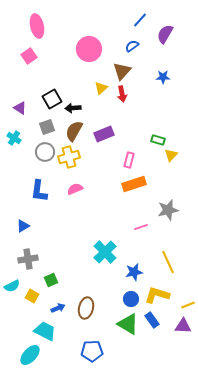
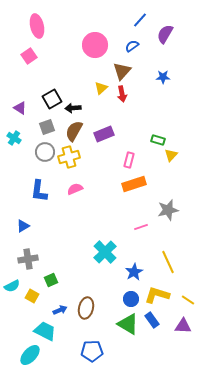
pink circle at (89, 49): moved 6 px right, 4 px up
blue star at (134, 272): rotated 18 degrees counterclockwise
yellow line at (188, 305): moved 5 px up; rotated 56 degrees clockwise
blue arrow at (58, 308): moved 2 px right, 2 px down
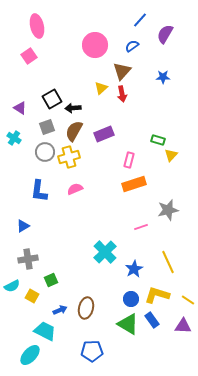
blue star at (134, 272): moved 3 px up
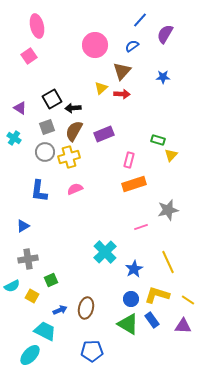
red arrow at (122, 94): rotated 77 degrees counterclockwise
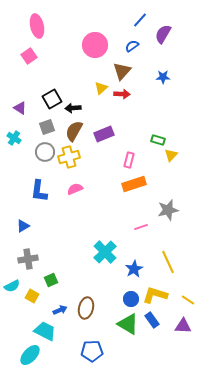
purple semicircle at (165, 34): moved 2 px left
yellow L-shape at (157, 295): moved 2 px left
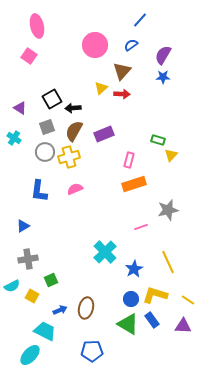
purple semicircle at (163, 34): moved 21 px down
blue semicircle at (132, 46): moved 1 px left, 1 px up
pink square at (29, 56): rotated 21 degrees counterclockwise
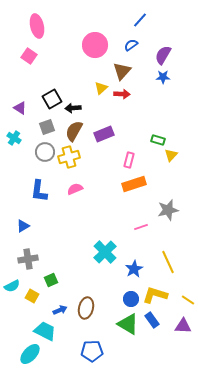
cyan ellipse at (30, 355): moved 1 px up
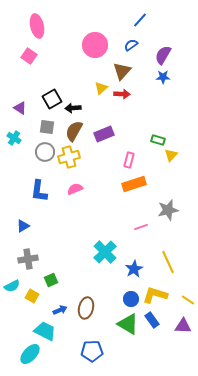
gray square at (47, 127): rotated 28 degrees clockwise
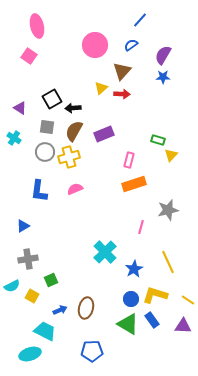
pink line at (141, 227): rotated 56 degrees counterclockwise
cyan ellipse at (30, 354): rotated 30 degrees clockwise
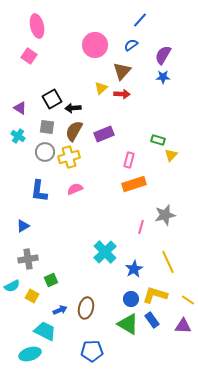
cyan cross at (14, 138): moved 4 px right, 2 px up
gray star at (168, 210): moved 3 px left, 5 px down
